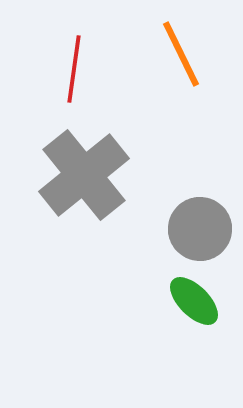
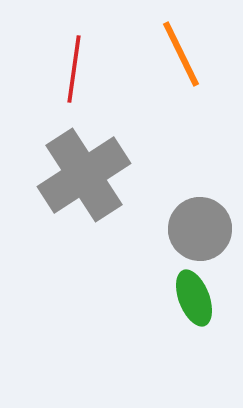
gray cross: rotated 6 degrees clockwise
green ellipse: moved 3 px up; rotated 24 degrees clockwise
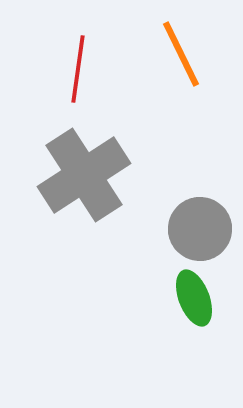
red line: moved 4 px right
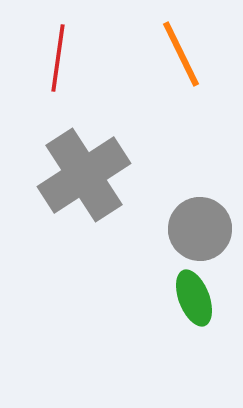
red line: moved 20 px left, 11 px up
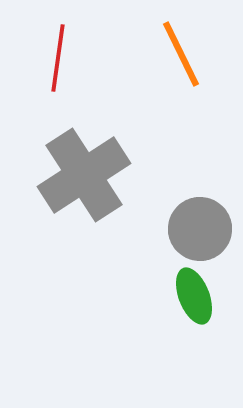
green ellipse: moved 2 px up
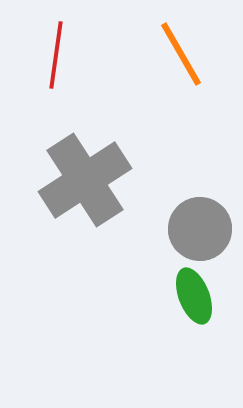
orange line: rotated 4 degrees counterclockwise
red line: moved 2 px left, 3 px up
gray cross: moved 1 px right, 5 px down
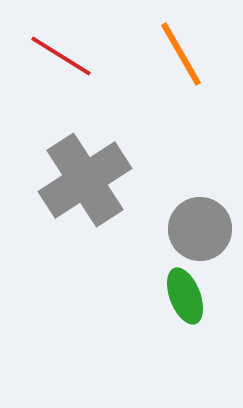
red line: moved 5 px right, 1 px down; rotated 66 degrees counterclockwise
green ellipse: moved 9 px left
